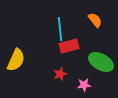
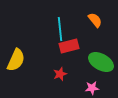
pink star: moved 8 px right, 3 px down
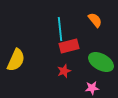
red star: moved 4 px right, 3 px up
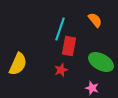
cyan line: rotated 25 degrees clockwise
red rectangle: rotated 66 degrees counterclockwise
yellow semicircle: moved 2 px right, 4 px down
red star: moved 3 px left, 1 px up
pink star: rotated 24 degrees clockwise
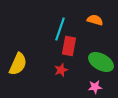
orange semicircle: rotated 35 degrees counterclockwise
pink star: moved 3 px right, 1 px up; rotated 24 degrees counterclockwise
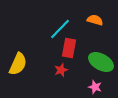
cyan line: rotated 25 degrees clockwise
red rectangle: moved 2 px down
pink star: rotated 24 degrees clockwise
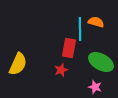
orange semicircle: moved 1 px right, 2 px down
cyan line: moved 20 px right; rotated 45 degrees counterclockwise
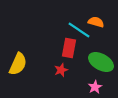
cyan line: moved 1 px left, 1 px down; rotated 55 degrees counterclockwise
pink star: rotated 24 degrees clockwise
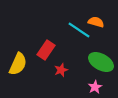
red rectangle: moved 23 px left, 2 px down; rotated 24 degrees clockwise
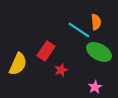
orange semicircle: rotated 70 degrees clockwise
red rectangle: moved 1 px down
green ellipse: moved 2 px left, 10 px up
